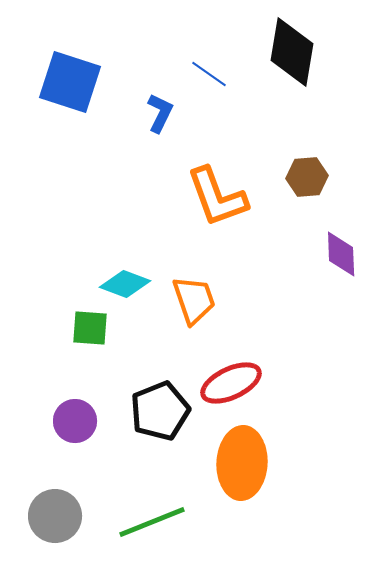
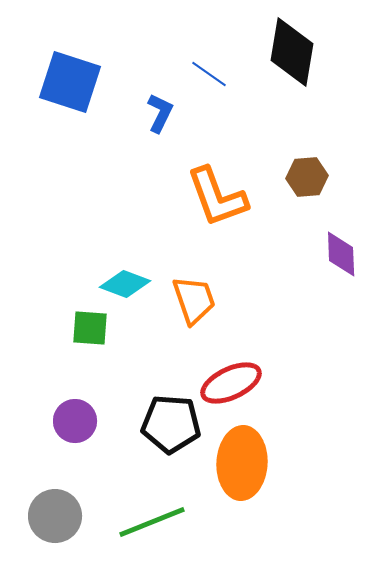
black pentagon: moved 11 px right, 13 px down; rotated 26 degrees clockwise
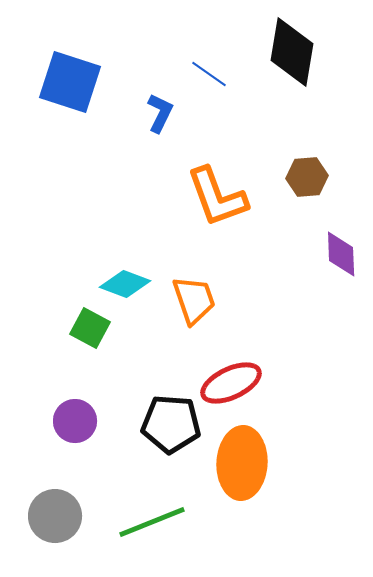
green square: rotated 24 degrees clockwise
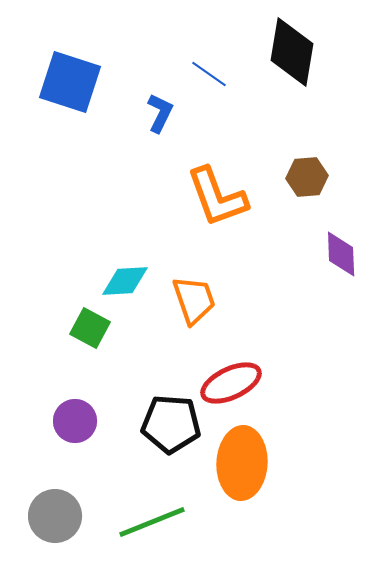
cyan diamond: moved 3 px up; rotated 24 degrees counterclockwise
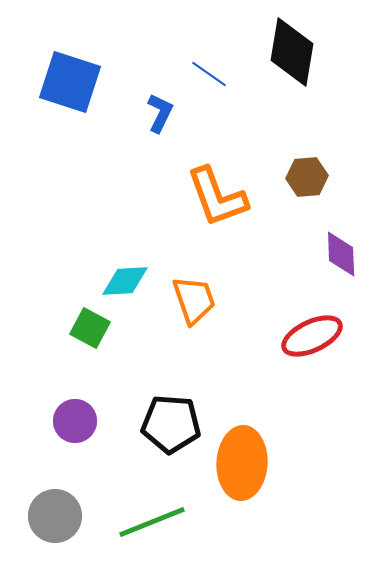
red ellipse: moved 81 px right, 47 px up
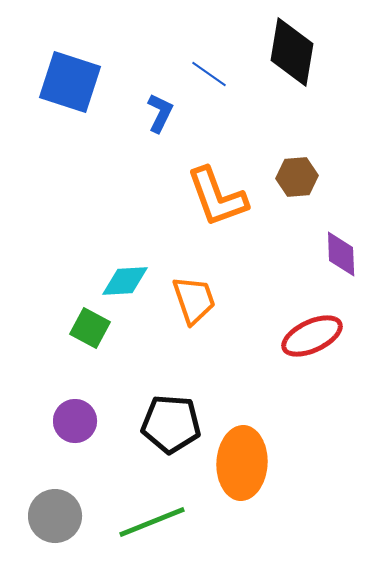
brown hexagon: moved 10 px left
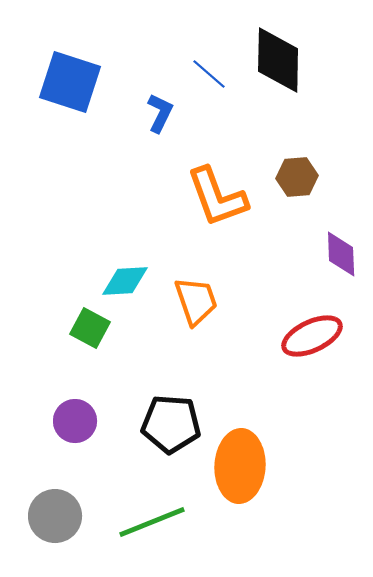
black diamond: moved 14 px left, 8 px down; rotated 8 degrees counterclockwise
blue line: rotated 6 degrees clockwise
orange trapezoid: moved 2 px right, 1 px down
orange ellipse: moved 2 px left, 3 px down
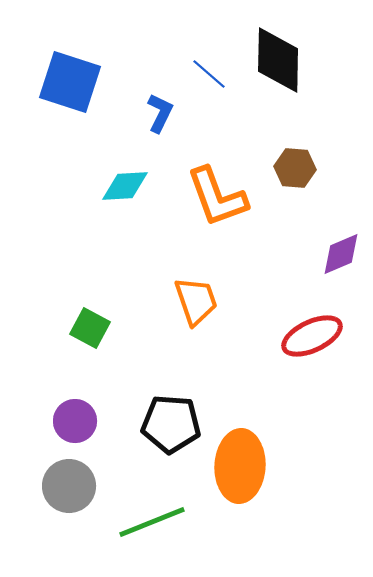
brown hexagon: moved 2 px left, 9 px up; rotated 9 degrees clockwise
purple diamond: rotated 69 degrees clockwise
cyan diamond: moved 95 px up
gray circle: moved 14 px right, 30 px up
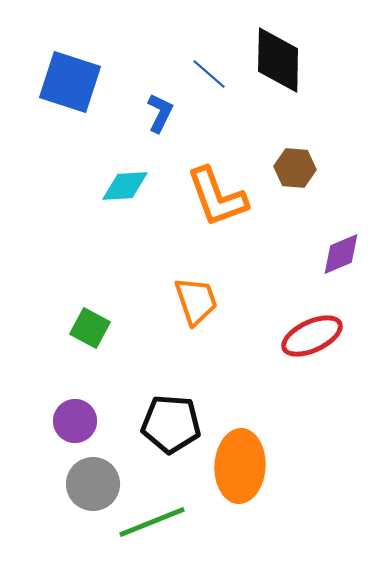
gray circle: moved 24 px right, 2 px up
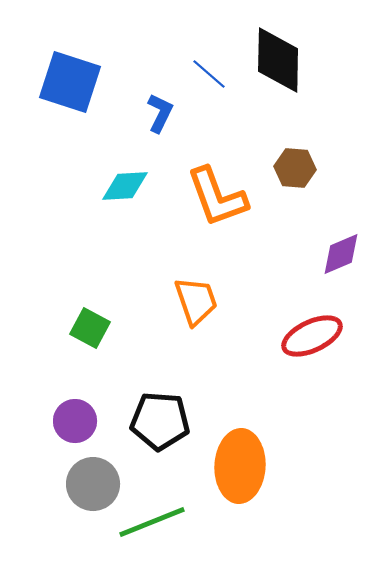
black pentagon: moved 11 px left, 3 px up
